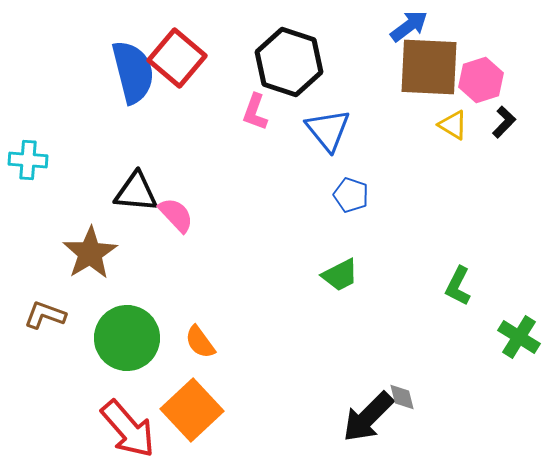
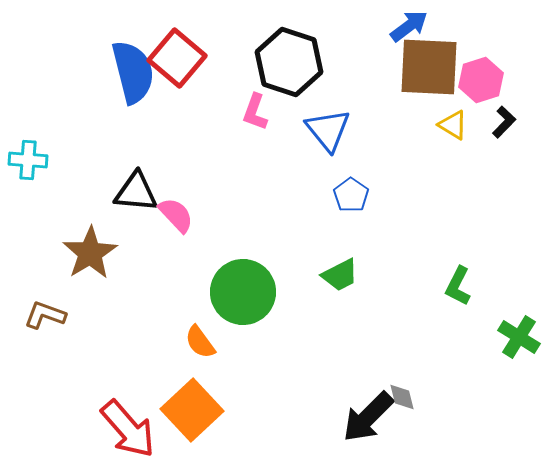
blue pentagon: rotated 16 degrees clockwise
green circle: moved 116 px right, 46 px up
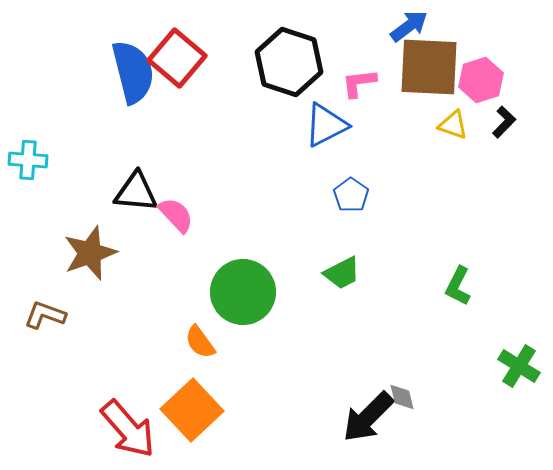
pink L-shape: moved 104 px right, 29 px up; rotated 63 degrees clockwise
yellow triangle: rotated 12 degrees counterclockwise
blue triangle: moved 2 px left, 5 px up; rotated 42 degrees clockwise
brown star: rotated 12 degrees clockwise
green trapezoid: moved 2 px right, 2 px up
green cross: moved 29 px down
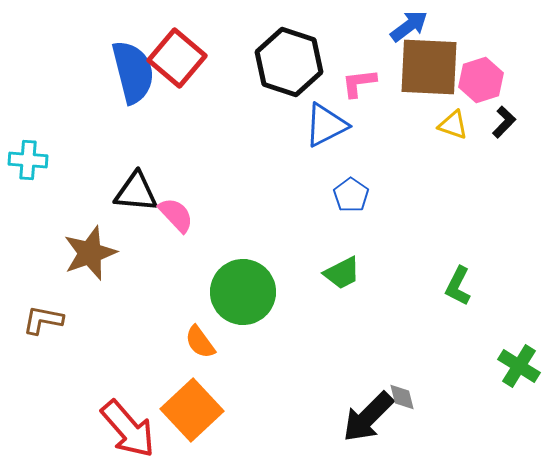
brown L-shape: moved 2 px left, 5 px down; rotated 9 degrees counterclockwise
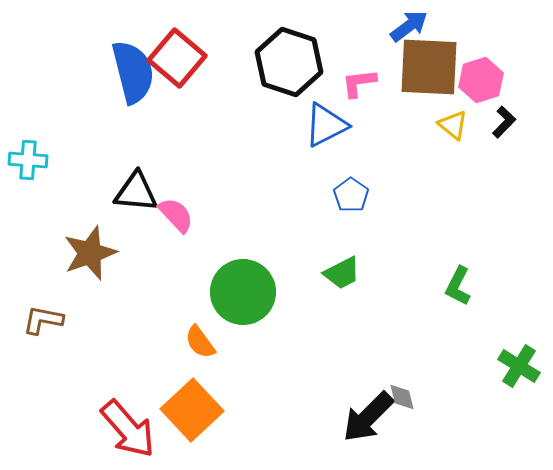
yellow triangle: rotated 20 degrees clockwise
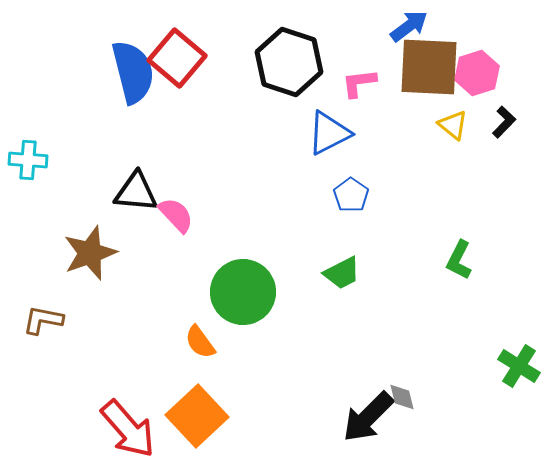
pink hexagon: moved 4 px left, 7 px up
blue triangle: moved 3 px right, 8 px down
green L-shape: moved 1 px right, 26 px up
orange square: moved 5 px right, 6 px down
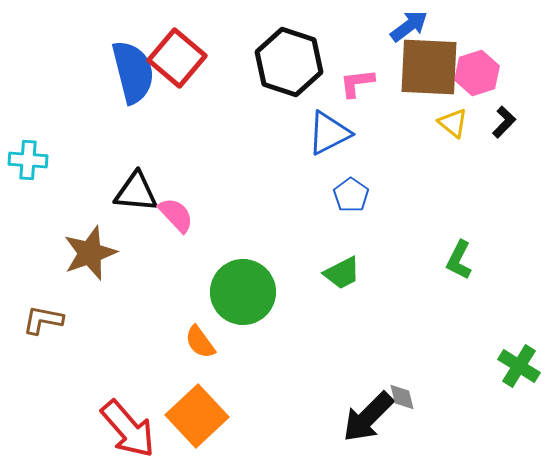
pink L-shape: moved 2 px left
yellow triangle: moved 2 px up
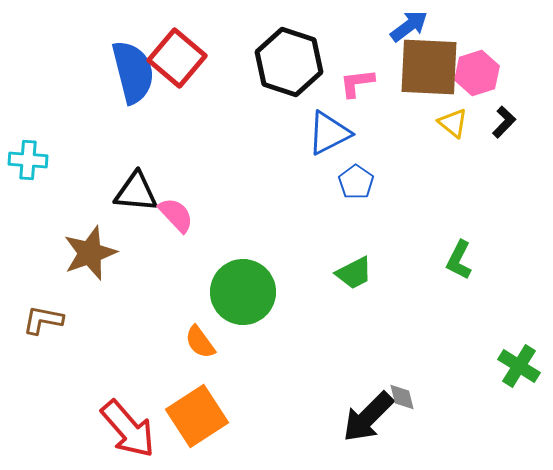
blue pentagon: moved 5 px right, 13 px up
green trapezoid: moved 12 px right
orange square: rotated 10 degrees clockwise
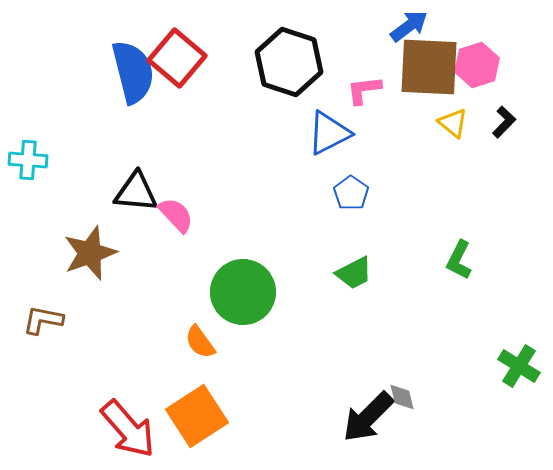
pink hexagon: moved 8 px up
pink L-shape: moved 7 px right, 7 px down
blue pentagon: moved 5 px left, 11 px down
